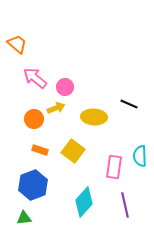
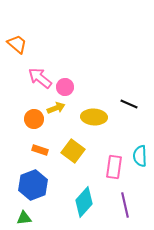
pink arrow: moved 5 px right
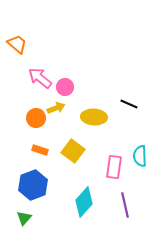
orange circle: moved 2 px right, 1 px up
green triangle: rotated 42 degrees counterclockwise
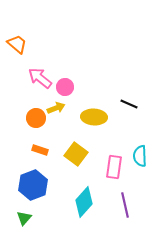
yellow square: moved 3 px right, 3 px down
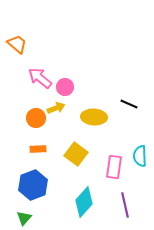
orange rectangle: moved 2 px left, 1 px up; rotated 21 degrees counterclockwise
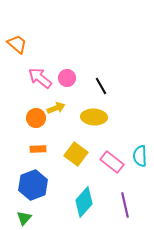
pink circle: moved 2 px right, 9 px up
black line: moved 28 px left, 18 px up; rotated 36 degrees clockwise
pink rectangle: moved 2 px left, 5 px up; rotated 60 degrees counterclockwise
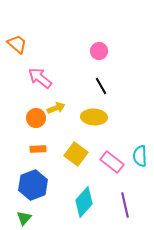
pink circle: moved 32 px right, 27 px up
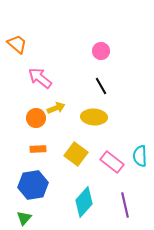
pink circle: moved 2 px right
blue hexagon: rotated 12 degrees clockwise
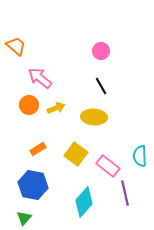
orange trapezoid: moved 1 px left, 2 px down
orange circle: moved 7 px left, 13 px up
orange rectangle: rotated 28 degrees counterclockwise
pink rectangle: moved 4 px left, 4 px down
blue hexagon: rotated 20 degrees clockwise
purple line: moved 12 px up
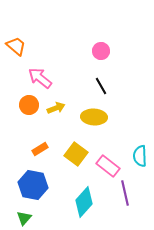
orange rectangle: moved 2 px right
